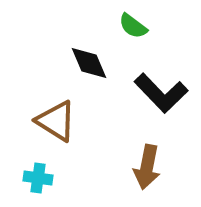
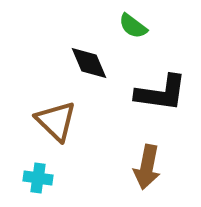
black L-shape: rotated 38 degrees counterclockwise
brown triangle: rotated 12 degrees clockwise
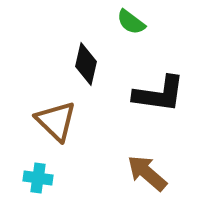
green semicircle: moved 2 px left, 4 px up
black diamond: moved 3 px left, 1 px down; rotated 36 degrees clockwise
black L-shape: moved 2 px left, 1 px down
brown arrow: moved 6 px down; rotated 120 degrees clockwise
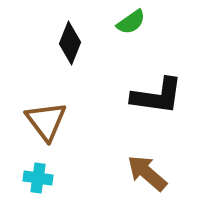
green semicircle: rotated 72 degrees counterclockwise
black diamond: moved 16 px left, 21 px up; rotated 9 degrees clockwise
black L-shape: moved 2 px left, 2 px down
brown triangle: moved 10 px left; rotated 9 degrees clockwise
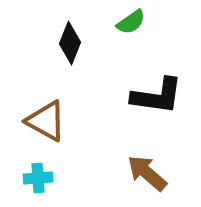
brown triangle: rotated 24 degrees counterclockwise
cyan cross: rotated 12 degrees counterclockwise
